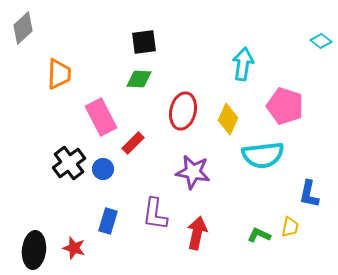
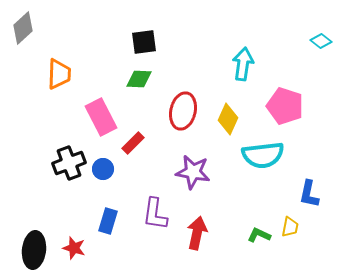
black cross: rotated 16 degrees clockwise
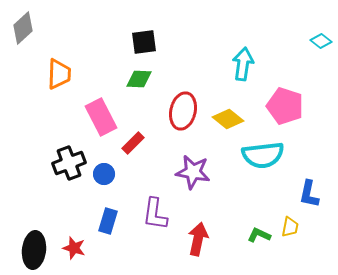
yellow diamond: rotated 76 degrees counterclockwise
blue circle: moved 1 px right, 5 px down
red arrow: moved 1 px right, 6 px down
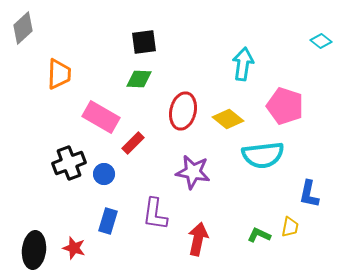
pink rectangle: rotated 33 degrees counterclockwise
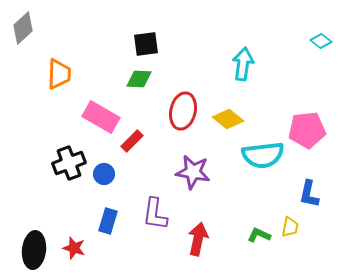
black square: moved 2 px right, 2 px down
pink pentagon: moved 22 px right, 24 px down; rotated 24 degrees counterclockwise
red rectangle: moved 1 px left, 2 px up
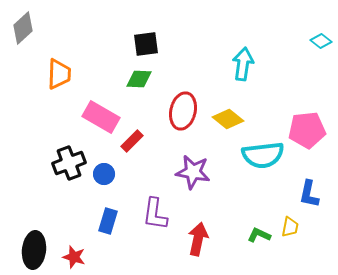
red star: moved 9 px down
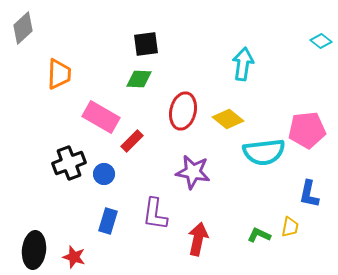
cyan semicircle: moved 1 px right, 3 px up
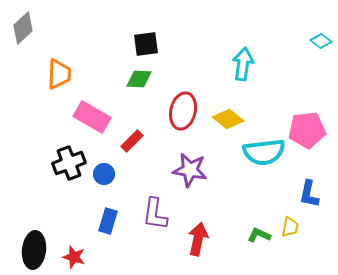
pink rectangle: moved 9 px left
purple star: moved 3 px left, 2 px up
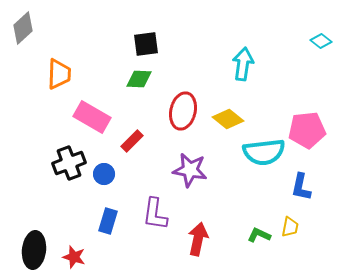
blue L-shape: moved 8 px left, 7 px up
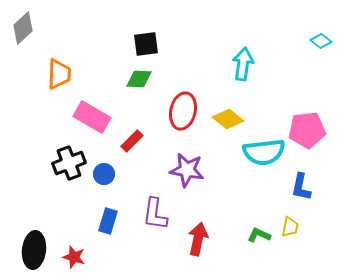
purple star: moved 3 px left
